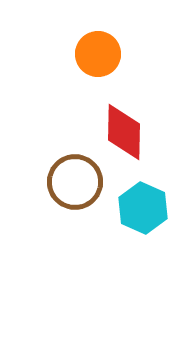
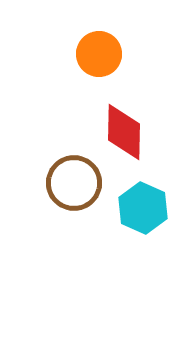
orange circle: moved 1 px right
brown circle: moved 1 px left, 1 px down
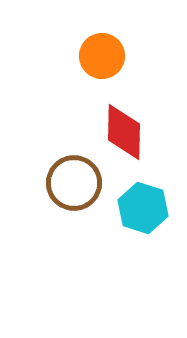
orange circle: moved 3 px right, 2 px down
cyan hexagon: rotated 6 degrees counterclockwise
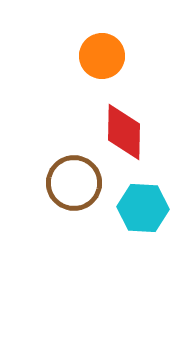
cyan hexagon: rotated 15 degrees counterclockwise
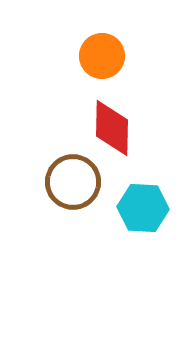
red diamond: moved 12 px left, 4 px up
brown circle: moved 1 px left, 1 px up
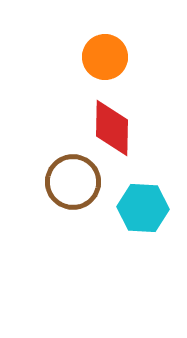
orange circle: moved 3 px right, 1 px down
